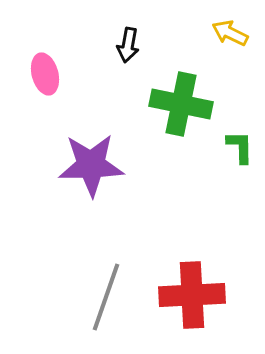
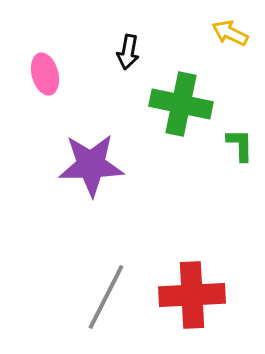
black arrow: moved 7 px down
green L-shape: moved 2 px up
gray line: rotated 8 degrees clockwise
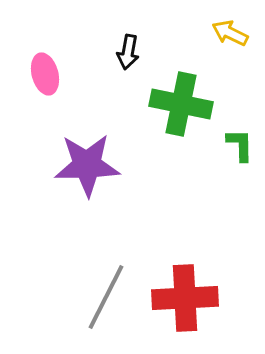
purple star: moved 4 px left
red cross: moved 7 px left, 3 px down
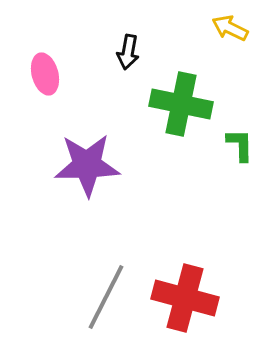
yellow arrow: moved 5 px up
red cross: rotated 18 degrees clockwise
